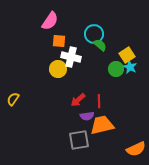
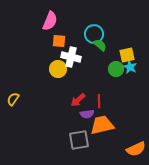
pink semicircle: rotated 12 degrees counterclockwise
yellow square: rotated 21 degrees clockwise
purple semicircle: moved 2 px up
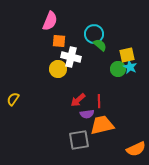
green circle: moved 2 px right
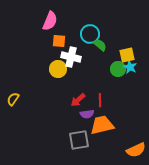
cyan circle: moved 4 px left
red line: moved 1 px right, 1 px up
orange semicircle: moved 1 px down
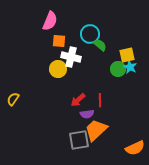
orange trapezoid: moved 6 px left, 5 px down; rotated 30 degrees counterclockwise
orange semicircle: moved 1 px left, 2 px up
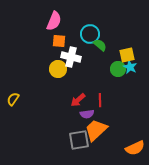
pink semicircle: moved 4 px right
